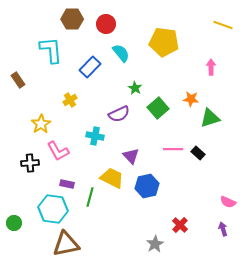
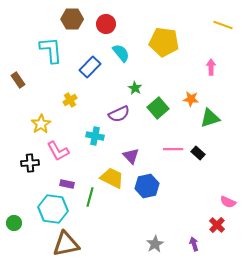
red cross: moved 37 px right
purple arrow: moved 29 px left, 15 px down
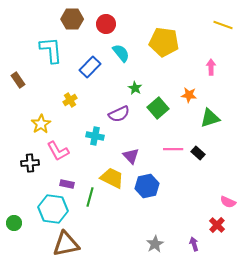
orange star: moved 2 px left, 4 px up
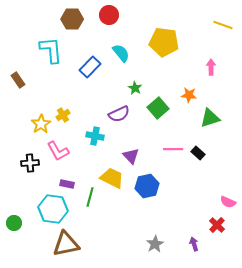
red circle: moved 3 px right, 9 px up
yellow cross: moved 7 px left, 15 px down
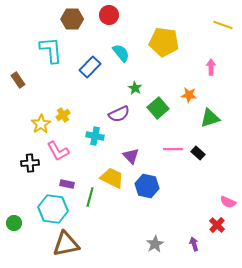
blue hexagon: rotated 25 degrees clockwise
